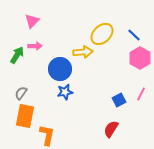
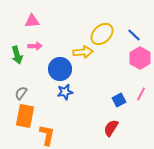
pink triangle: rotated 42 degrees clockwise
green arrow: rotated 132 degrees clockwise
red semicircle: moved 1 px up
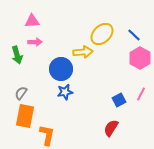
pink arrow: moved 4 px up
blue circle: moved 1 px right
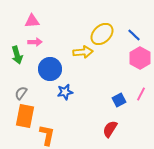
blue circle: moved 11 px left
red semicircle: moved 1 px left, 1 px down
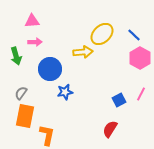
green arrow: moved 1 px left, 1 px down
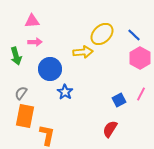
blue star: rotated 28 degrees counterclockwise
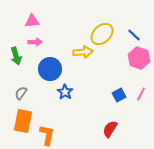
pink hexagon: moved 1 px left; rotated 10 degrees counterclockwise
blue square: moved 5 px up
orange rectangle: moved 2 px left, 5 px down
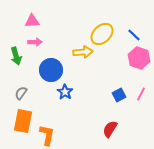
blue circle: moved 1 px right, 1 px down
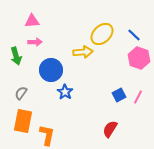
pink line: moved 3 px left, 3 px down
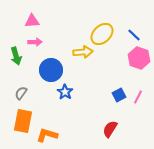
orange L-shape: rotated 85 degrees counterclockwise
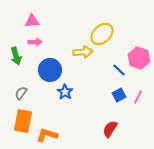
blue line: moved 15 px left, 35 px down
blue circle: moved 1 px left
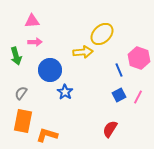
blue line: rotated 24 degrees clockwise
